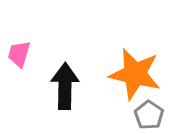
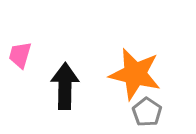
pink trapezoid: moved 1 px right, 1 px down
gray pentagon: moved 2 px left, 3 px up
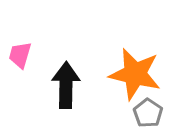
black arrow: moved 1 px right, 1 px up
gray pentagon: moved 1 px right, 1 px down
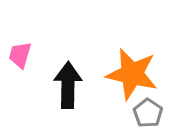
orange star: moved 3 px left
black arrow: moved 2 px right
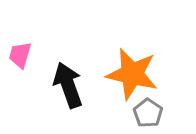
black arrow: rotated 21 degrees counterclockwise
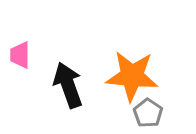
pink trapezoid: rotated 16 degrees counterclockwise
orange star: moved 2 px down; rotated 8 degrees counterclockwise
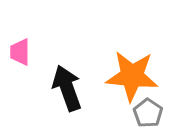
pink trapezoid: moved 3 px up
black arrow: moved 1 px left, 3 px down
